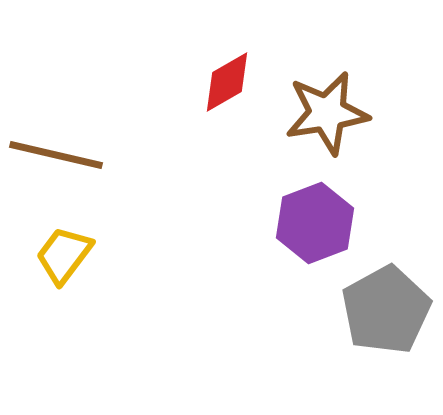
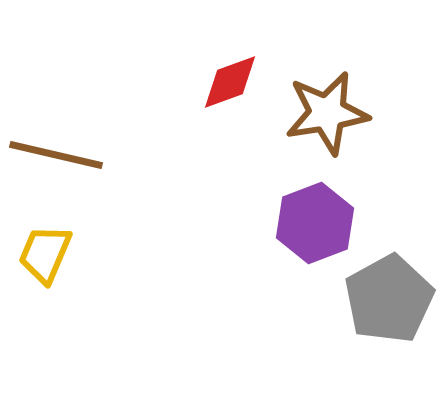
red diamond: moved 3 px right; rotated 10 degrees clockwise
yellow trapezoid: moved 19 px left, 1 px up; rotated 14 degrees counterclockwise
gray pentagon: moved 3 px right, 11 px up
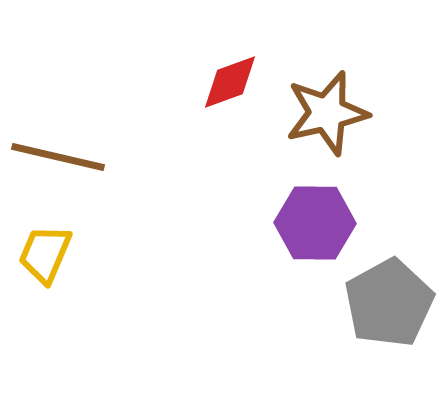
brown star: rotated 4 degrees counterclockwise
brown line: moved 2 px right, 2 px down
purple hexagon: rotated 22 degrees clockwise
gray pentagon: moved 4 px down
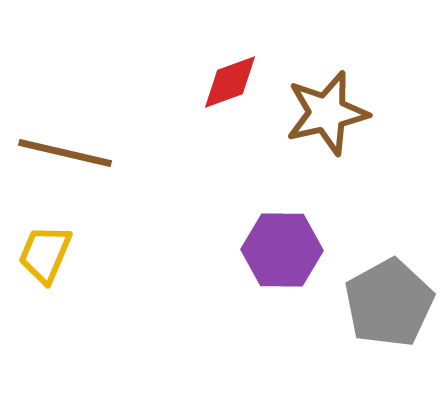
brown line: moved 7 px right, 4 px up
purple hexagon: moved 33 px left, 27 px down
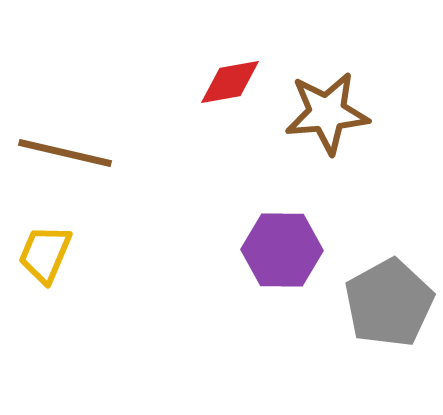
red diamond: rotated 10 degrees clockwise
brown star: rotated 8 degrees clockwise
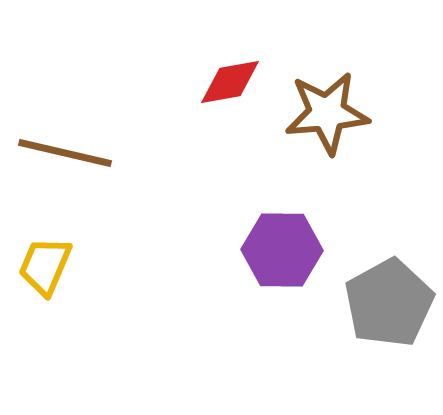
yellow trapezoid: moved 12 px down
